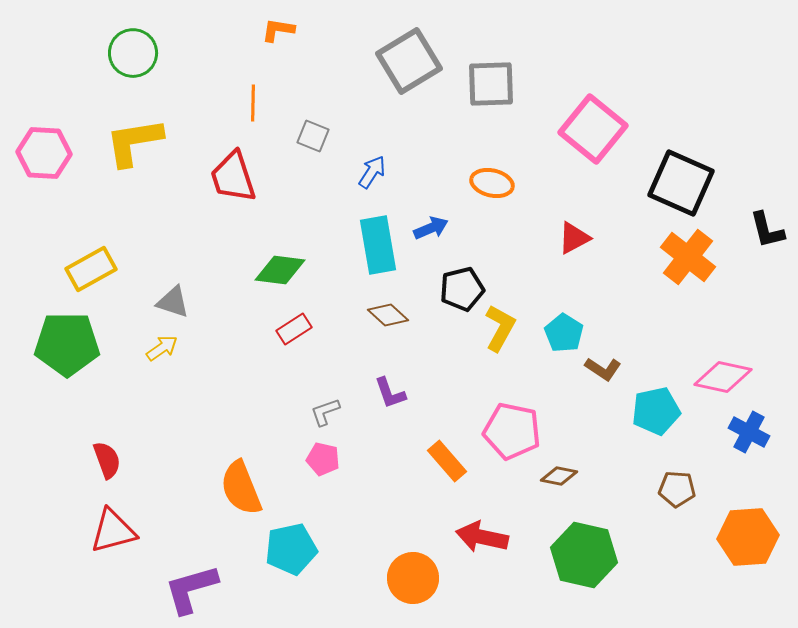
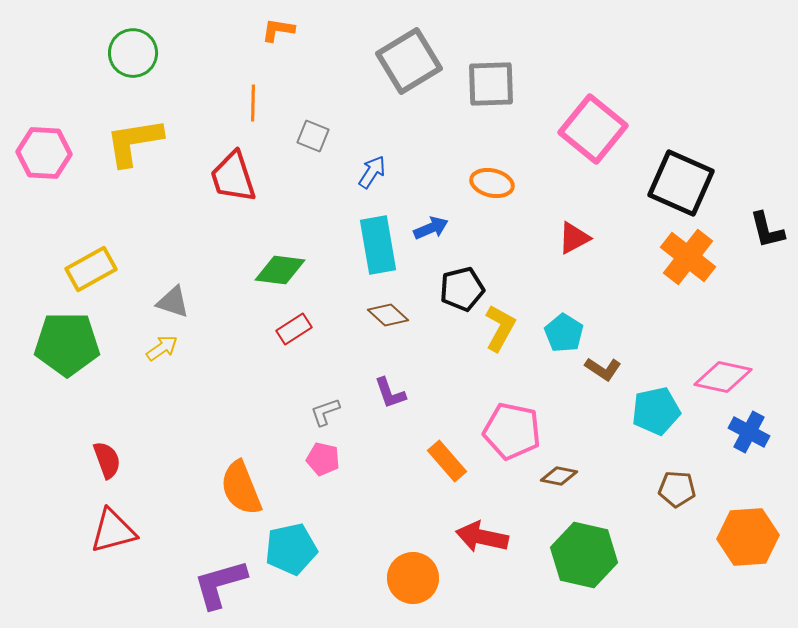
purple L-shape at (191, 589): moved 29 px right, 5 px up
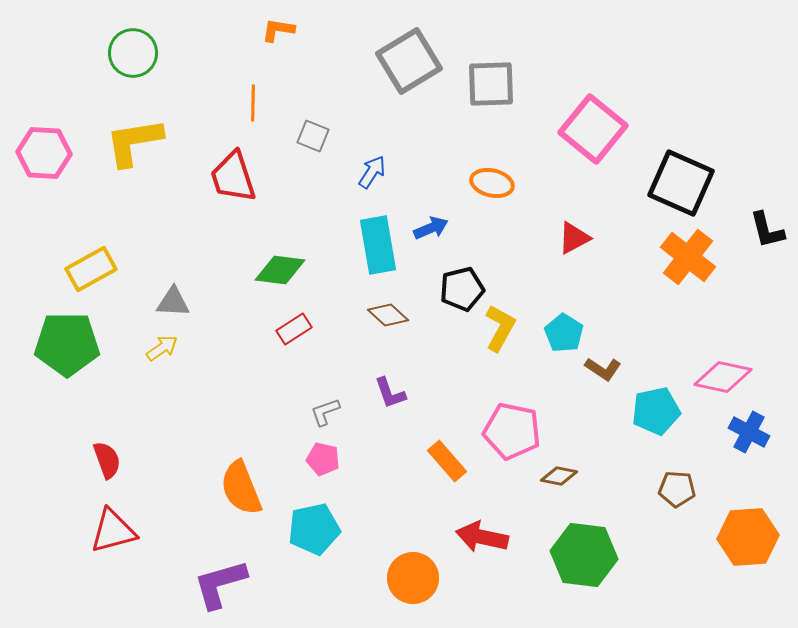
gray triangle at (173, 302): rotated 15 degrees counterclockwise
cyan pentagon at (291, 549): moved 23 px right, 20 px up
green hexagon at (584, 555): rotated 6 degrees counterclockwise
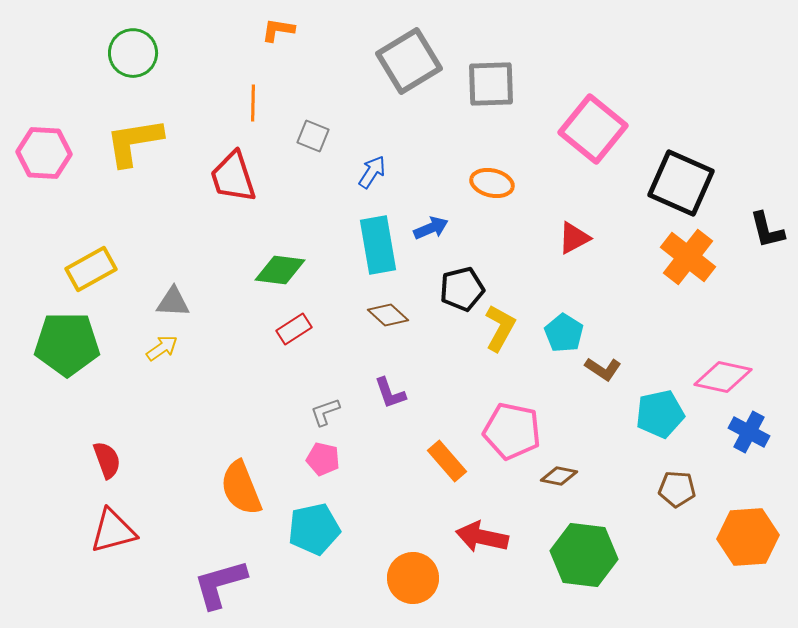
cyan pentagon at (656, 411): moved 4 px right, 3 px down
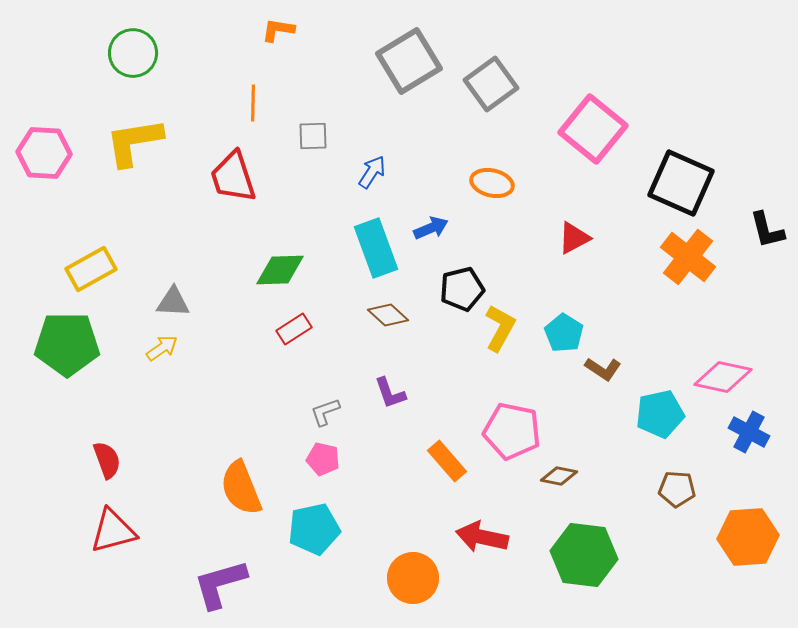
gray square at (491, 84): rotated 34 degrees counterclockwise
gray square at (313, 136): rotated 24 degrees counterclockwise
cyan rectangle at (378, 245): moved 2 px left, 3 px down; rotated 10 degrees counterclockwise
green diamond at (280, 270): rotated 9 degrees counterclockwise
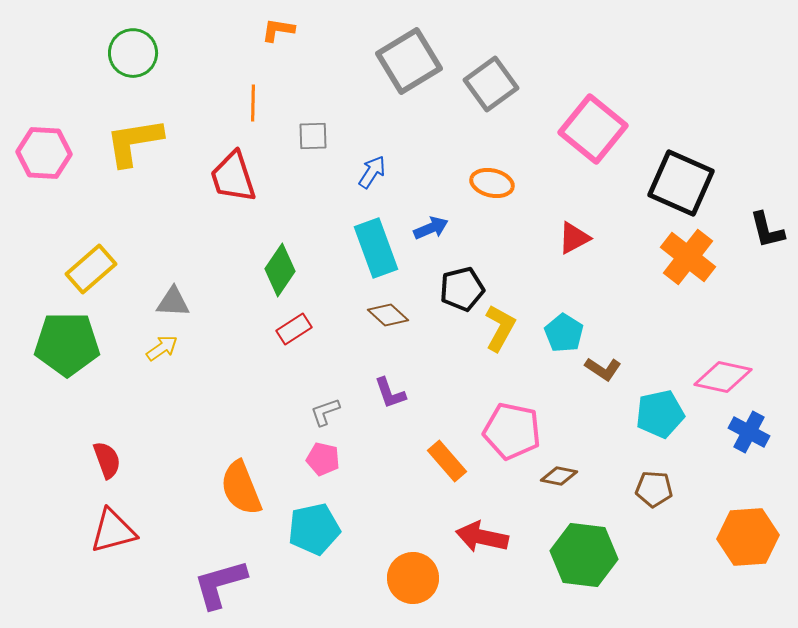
yellow rectangle at (91, 269): rotated 12 degrees counterclockwise
green diamond at (280, 270): rotated 54 degrees counterclockwise
brown pentagon at (677, 489): moved 23 px left
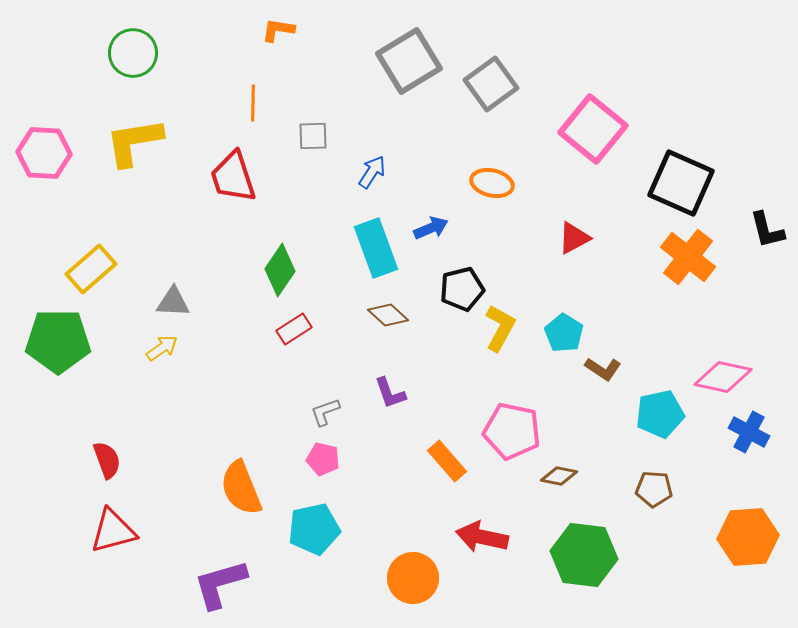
green pentagon at (67, 344): moved 9 px left, 3 px up
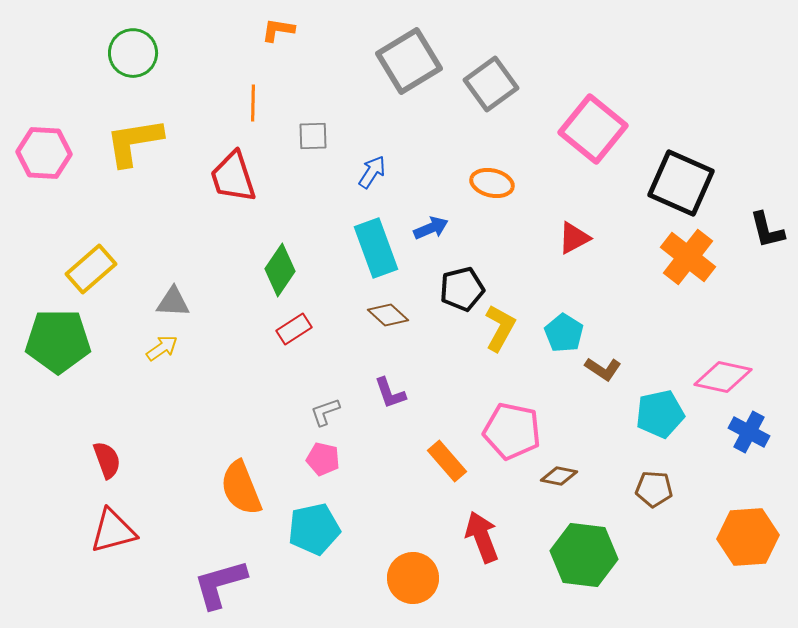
red arrow at (482, 537): rotated 57 degrees clockwise
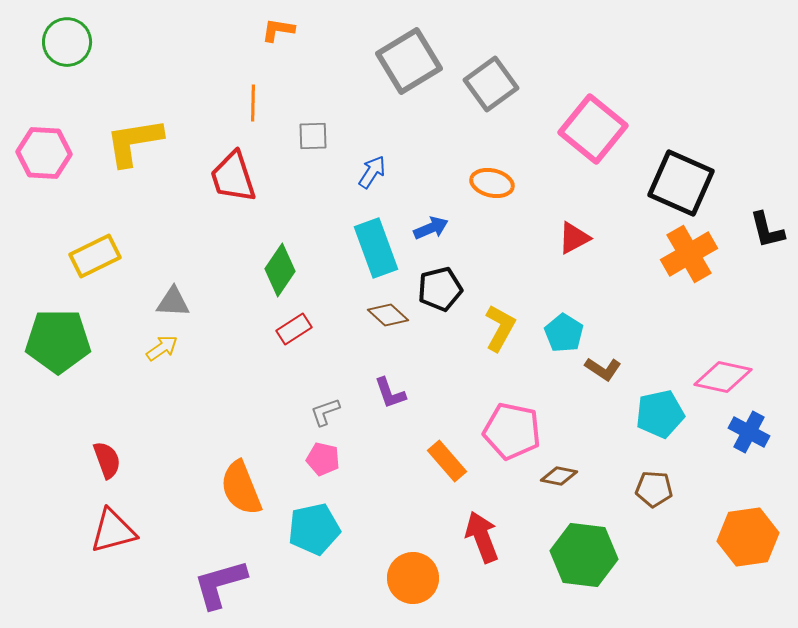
green circle at (133, 53): moved 66 px left, 11 px up
orange cross at (688, 257): moved 1 px right, 3 px up; rotated 22 degrees clockwise
yellow rectangle at (91, 269): moved 4 px right, 13 px up; rotated 15 degrees clockwise
black pentagon at (462, 289): moved 22 px left
orange hexagon at (748, 537): rotated 4 degrees counterclockwise
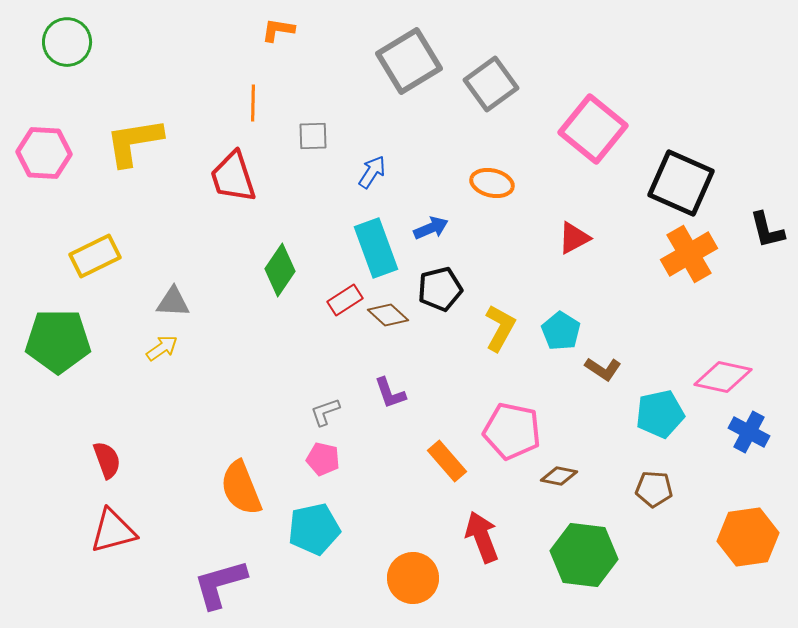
red rectangle at (294, 329): moved 51 px right, 29 px up
cyan pentagon at (564, 333): moved 3 px left, 2 px up
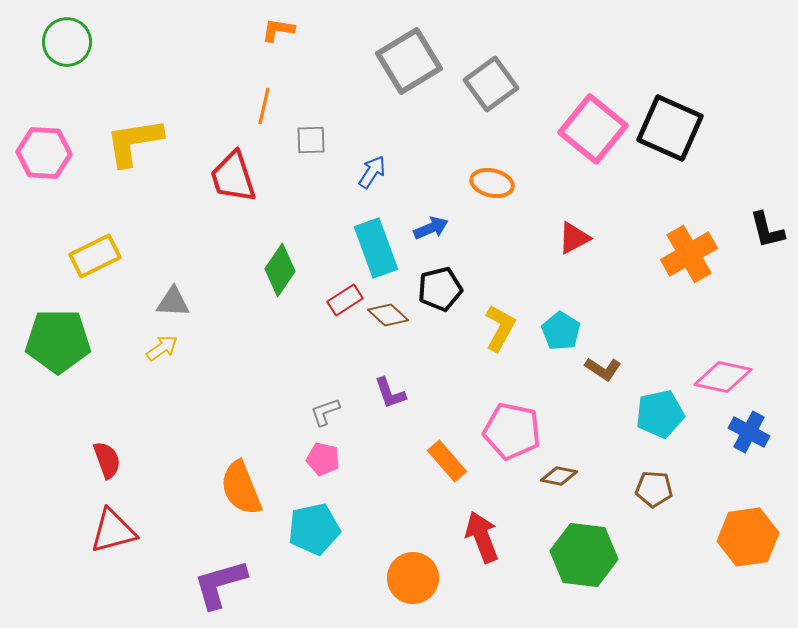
orange line at (253, 103): moved 11 px right, 3 px down; rotated 12 degrees clockwise
gray square at (313, 136): moved 2 px left, 4 px down
black square at (681, 183): moved 11 px left, 55 px up
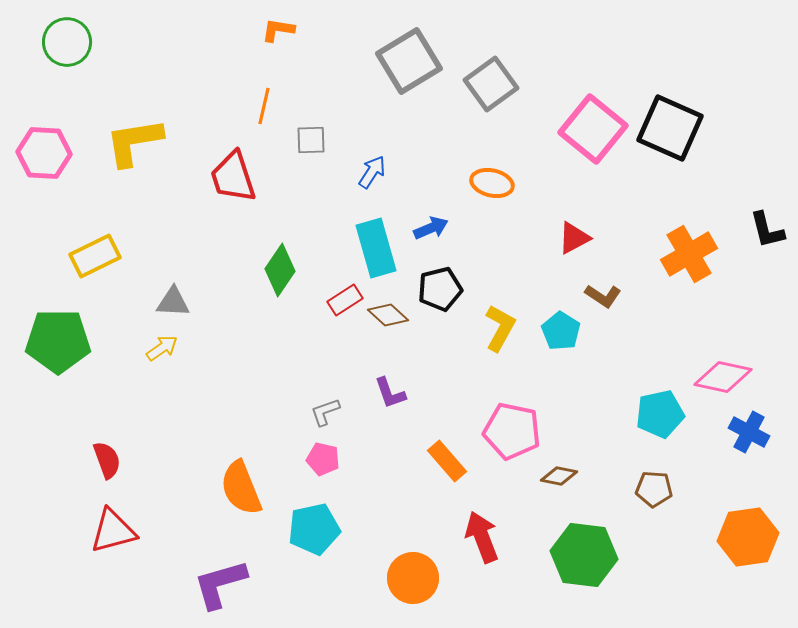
cyan rectangle at (376, 248): rotated 4 degrees clockwise
brown L-shape at (603, 369): moved 73 px up
